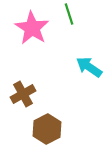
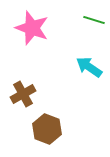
green line: moved 25 px right, 6 px down; rotated 55 degrees counterclockwise
pink star: rotated 12 degrees counterclockwise
brown hexagon: rotated 12 degrees counterclockwise
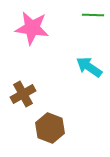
green line: moved 1 px left, 5 px up; rotated 15 degrees counterclockwise
pink star: rotated 12 degrees counterclockwise
brown hexagon: moved 3 px right, 1 px up
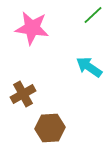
green line: rotated 45 degrees counterclockwise
brown hexagon: rotated 24 degrees counterclockwise
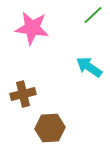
brown cross: rotated 15 degrees clockwise
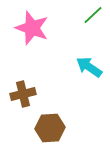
pink star: rotated 12 degrees clockwise
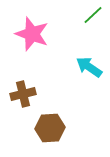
pink star: moved 6 px down
